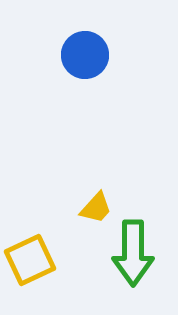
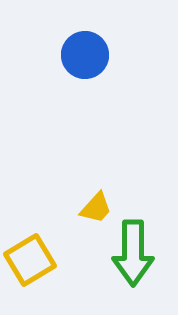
yellow square: rotated 6 degrees counterclockwise
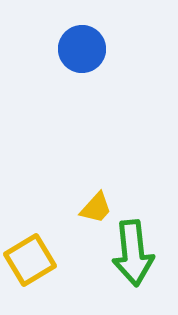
blue circle: moved 3 px left, 6 px up
green arrow: rotated 6 degrees counterclockwise
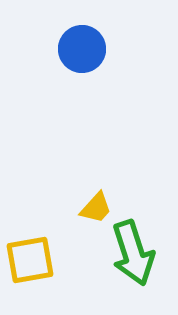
green arrow: rotated 12 degrees counterclockwise
yellow square: rotated 21 degrees clockwise
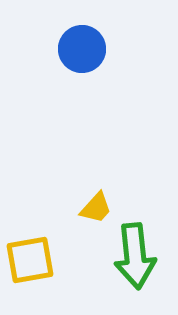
green arrow: moved 2 px right, 3 px down; rotated 12 degrees clockwise
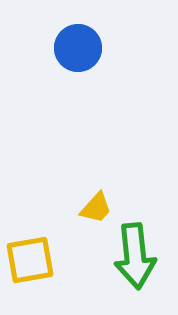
blue circle: moved 4 px left, 1 px up
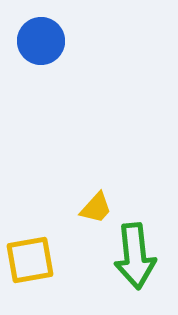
blue circle: moved 37 px left, 7 px up
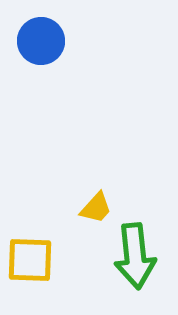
yellow square: rotated 12 degrees clockwise
